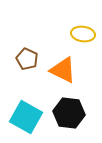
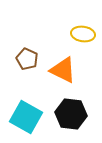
black hexagon: moved 2 px right, 1 px down
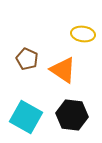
orange triangle: rotated 8 degrees clockwise
black hexagon: moved 1 px right, 1 px down
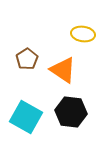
brown pentagon: rotated 15 degrees clockwise
black hexagon: moved 1 px left, 3 px up
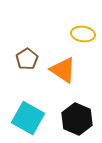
black hexagon: moved 6 px right, 7 px down; rotated 16 degrees clockwise
cyan square: moved 2 px right, 1 px down
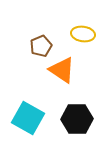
brown pentagon: moved 14 px right, 13 px up; rotated 10 degrees clockwise
orange triangle: moved 1 px left
black hexagon: rotated 24 degrees counterclockwise
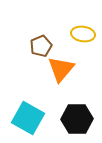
orange triangle: moved 1 px left, 1 px up; rotated 36 degrees clockwise
